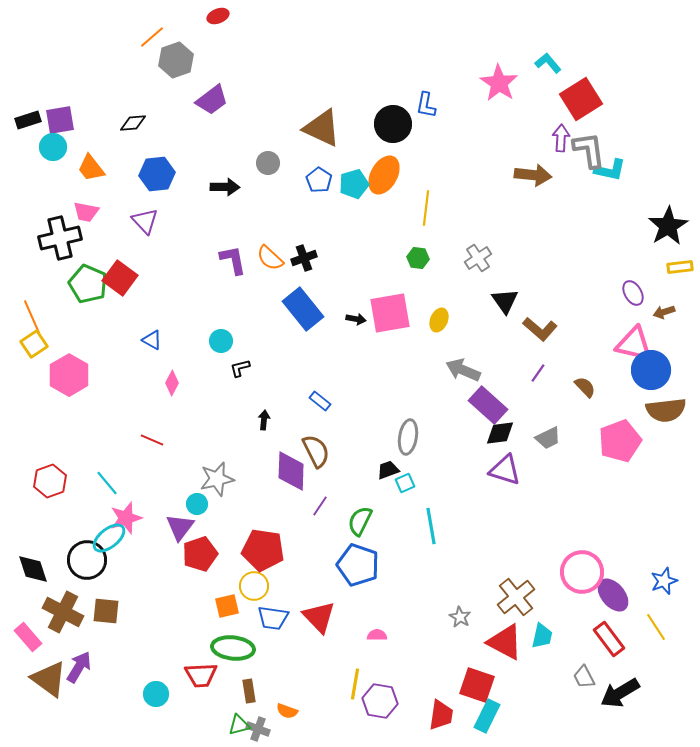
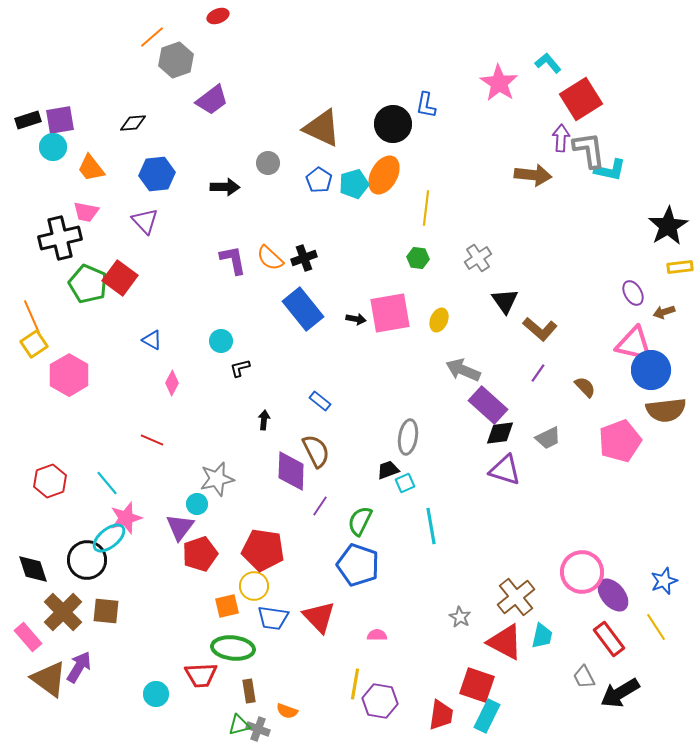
brown cross at (63, 612): rotated 18 degrees clockwise
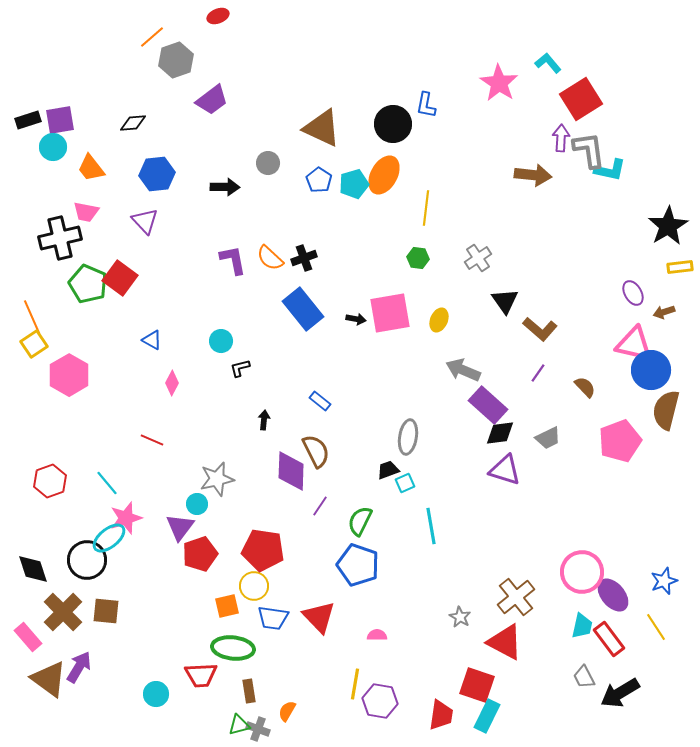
brown semicircle at (666, 410): rotated 111 degrees clockwise
cyan trapezoid at (542, 636): moved 40 px right, 10 px up
orange semicircle at (287, 711): rotated 100 degrees clockwise
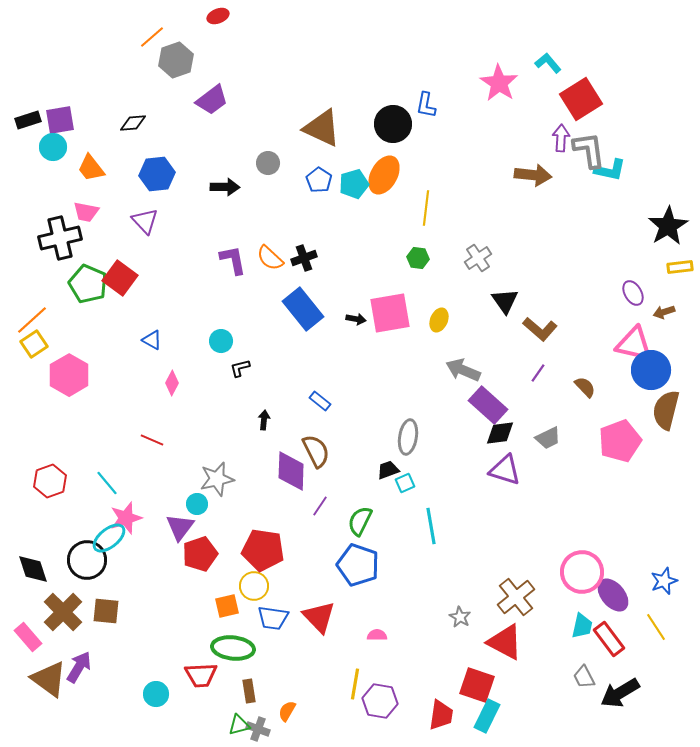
orange line at (32, 317): moved 3 px down; rotated 72 degrees clockwise
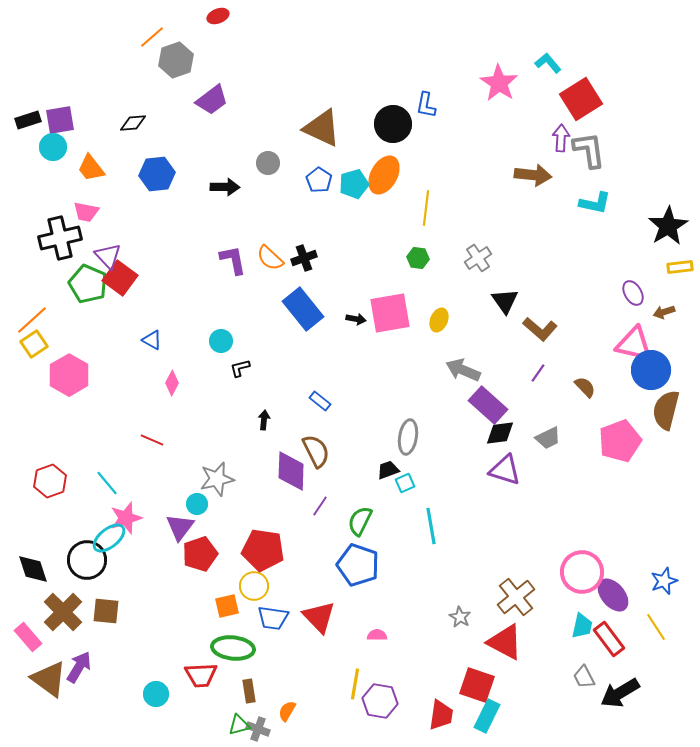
cyan L-shape at (610, 170): moved 15 px left, 33 px down
purple triangle at (145, 221): moved 37 px left, 35 px down
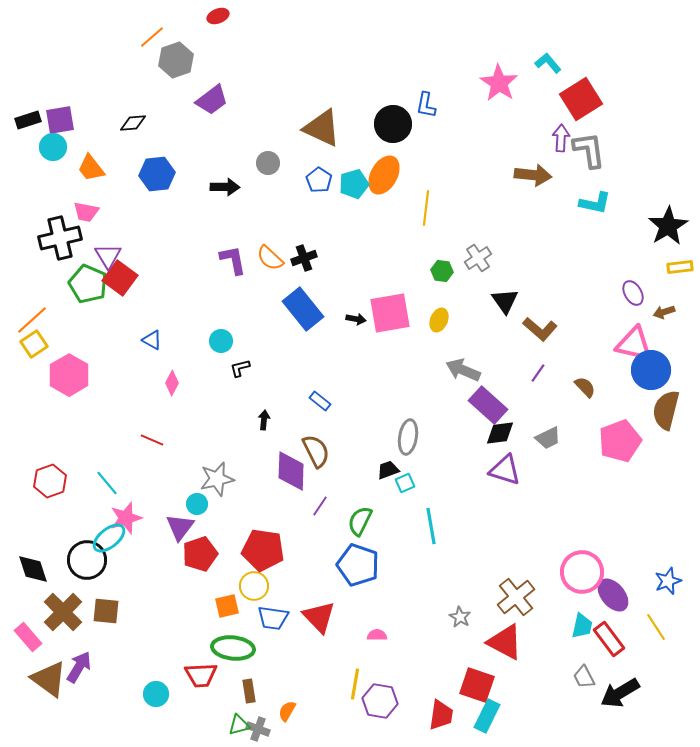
purple triangle at (108, 256): rotated 12 degrees clockwise
green hexagon at (418, 258): moved 24 px right, 13 px down
blue star at (664, 581): moved 4 px right
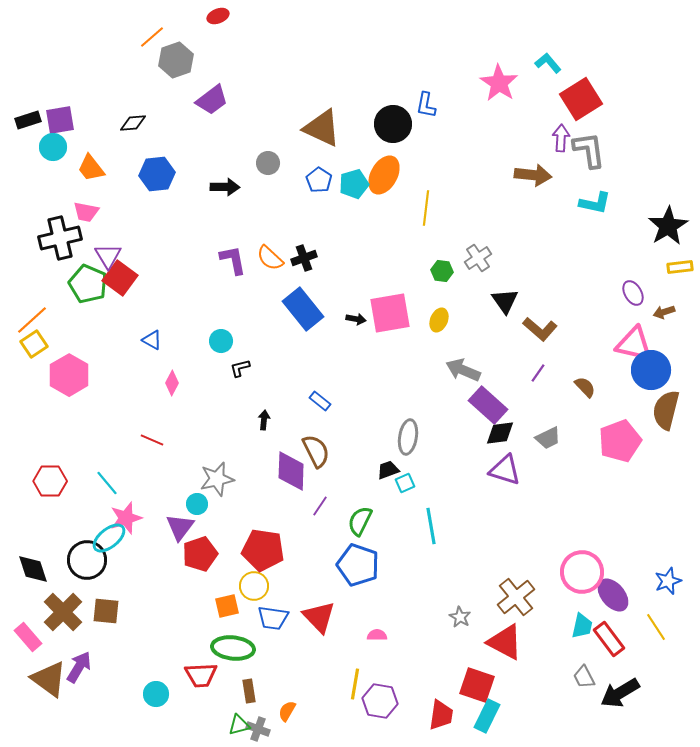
red hexagon at (50, 481): rotated 20 degrees clockwise
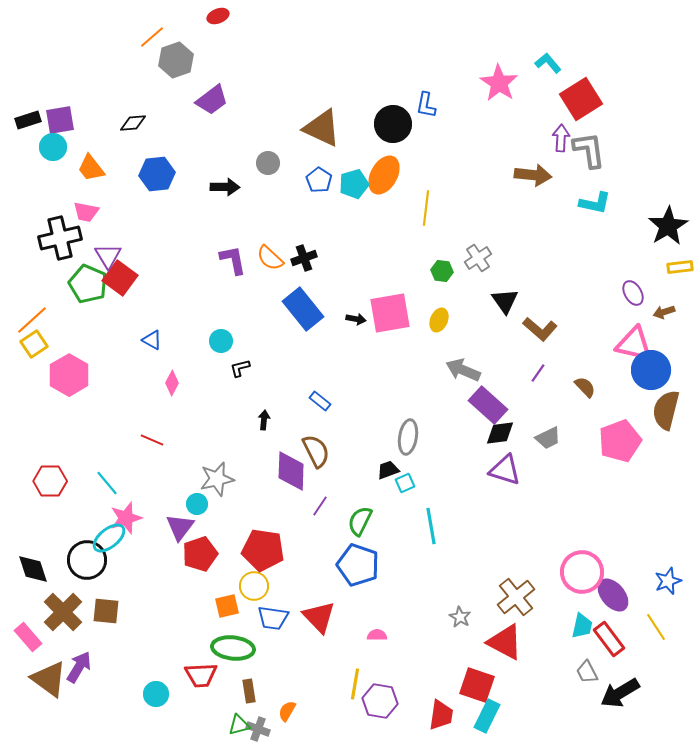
gray trapezoid at (584, 677): moved 3 px right, 5 px up
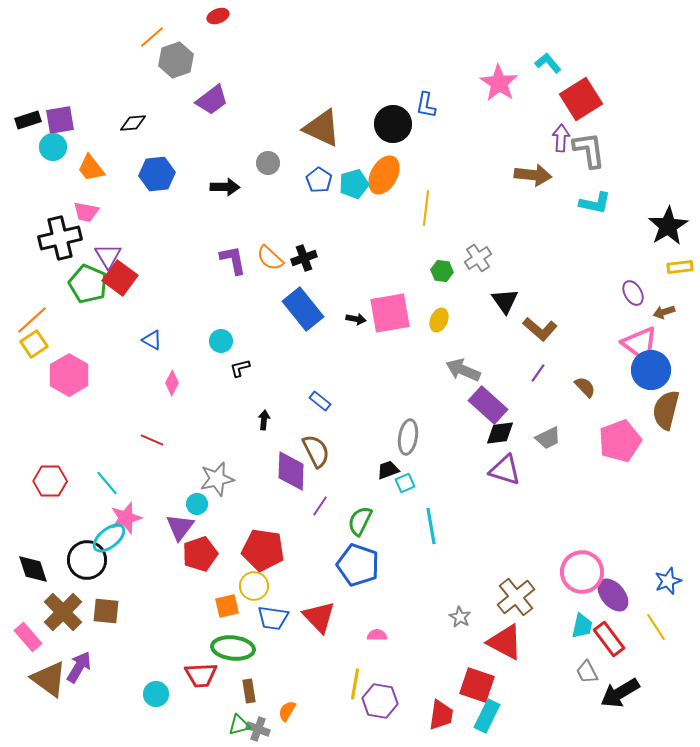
pink triangle at (634, 344): moved 6 px right; rotated 24 degrees clockwise
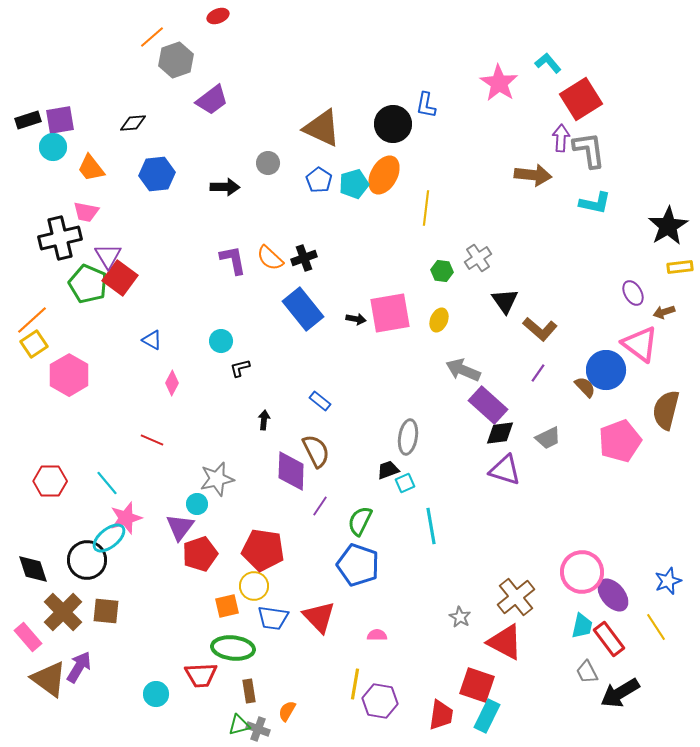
blue circle at (651, 370): moved 45 px left
